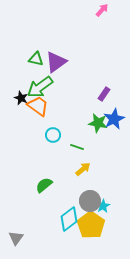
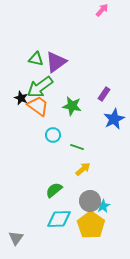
green star: moved 26 px left, 17 px up
green semicircle: moved 10 px right, 5 px down
cyan diamond: moved 10 px left; rotated 35 degrees clockwise
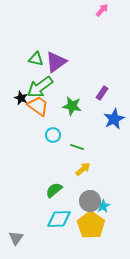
purple rectangle: moved 2 px left, 1 px up
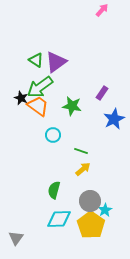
green triangle: moved 1 px down; rotated 21 degrees clockwise
green line: moved 4 px right, 4 px down
green semicircle: rotated 36 degrees counterclockwise
cyan star: moved 2 px right, 4 px down
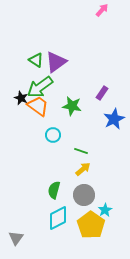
gray circle: moved 6 px left, 6 px up
cyan diamond: moved 1 px left, 1 px up; rotated 25 degrees counterclockwise
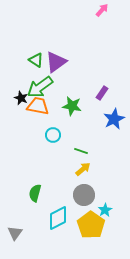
orange trapezoid: rotated 25 degrees counterclockwise
green semicircle: moved 19 px left, 3 px down
gray triangle: moved 1 px left, 5 px up
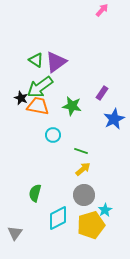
yellow pentagon: rotated 20 degrees clockwise
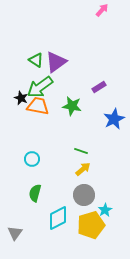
purple rectangle: moved 3 px left, 6 px up; rotated 24 degrees clockwise
cyan circle: moved 21 px left, 24 px down
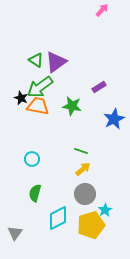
gray circle: moved 1 px right, 1 px up
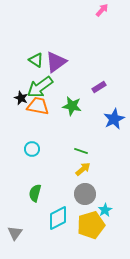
cyan circle: moved 10 px up
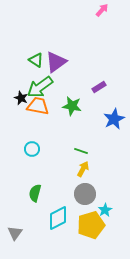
yellow arrow: rotated 21 degrees counterclockwise
